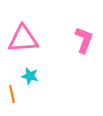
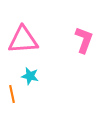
pink triangle: moved 1 px down
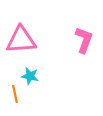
pink triangle: moved 2 px left
orange line: moved 3 px right
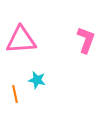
pink L-shape: moved 2 px right
cyan star: moved 7 px right, 4 px down
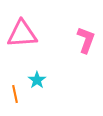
pink triangle: moved 1 px right, 6 px up
cyan star: rotated 24 degrees clockwise
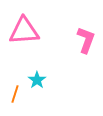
pink triangle: moved 2 px right, 3 px up
orange line: rotated 30 degrees clockwise
